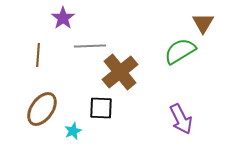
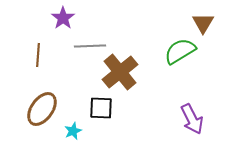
purple arrow: moved 11 px right
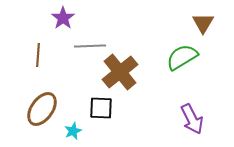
green semicircle: moved 2 px right, 6 px down
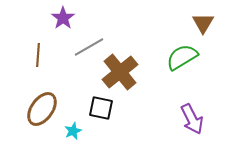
gray line: moved 1 px left, 1 px down; rotated 28 degrees counterclockwise
black square: rotated 10 degrees clockwise
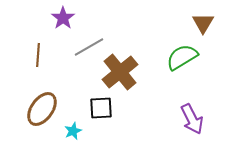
black square: rotated 15 degrees counterclockwise
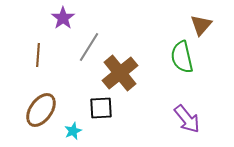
brown triangle: moved 2 px left, 2 px down; rotated 10 degrees clockwise
gray line: rotated 28 degrees counterclockwise
green semicircle: rotated 72 degrees counterclockwise
brown cross: moved 1 px down
brown ellipse: moved 1 px left, 1 px down
purple arrow: moved 5 px left; rotated 12 degrees counterclockwise
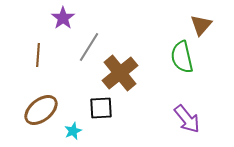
brown ellipse: rotated 16 degrees clockwise
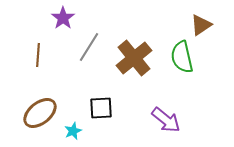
brown triangle: rotated 15 degrees clockwise
brown cross: moved 14 px right, 15 px up
brown ellipse: moved 1 px left, 3 px down
purple arrow: moved 21 px left, 1 px down; rotated 12 degrees counterclockwise
